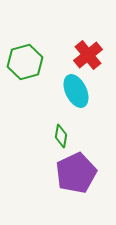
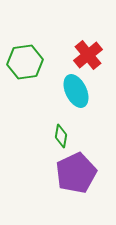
green hexagon: rotated 8 degrees clockwise
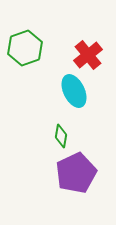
green hexagon: moved 14 px up; rotated 12 degrees counterclockwise
cyan ellipse: moved 2 px left
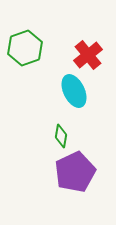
purple pentagon: moved 1 px left, 1 px up
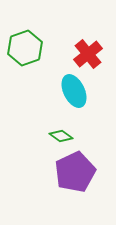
red cross: moved 1 px up
green diamond: rotated 65 degrees counterclockwise
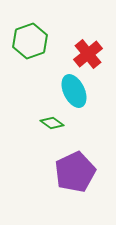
green hexagon: moved 5 px right, 7 px up
green diamond: moved 9 px left, 13 px up
